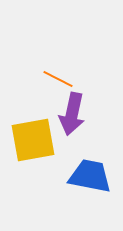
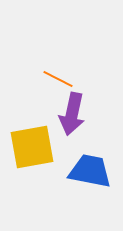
yellow square: moved 1 px left, 7 px down
blue trapezoid: moved 5 px up
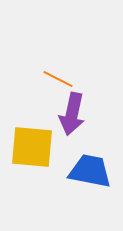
yellow square: rotated 15 degrees clockwise
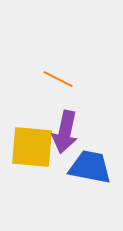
purple arrow: moved 7 px left, 18 px down
blue trapezoid: moved 4 px up
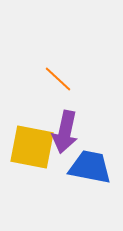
orange line: rotated 16 degrees clockwise
yellow square: rotated 6 degrees clockwise
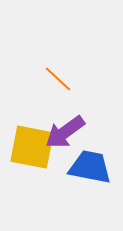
purple arrow: rotated 42 degrees clockwise
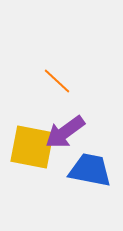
orange line: moved 1 px left, 2 px down
blue trapezoid: moved 3 px down
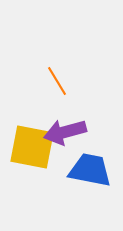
orange line: rotated 16 degrees clockwise
purple arrow: rotated 21 degrees clockwise
